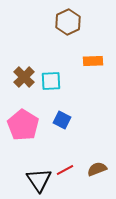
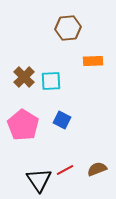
brown hexagon: moved 6 px down; rotated 20 degrees clockwise
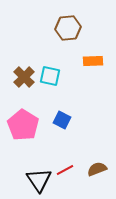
cyan square: moved 1 px left, 5 px up; rotated 15 degrees clockwise
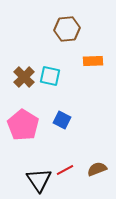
brown hexagon: moved 1 px left, 1 px down
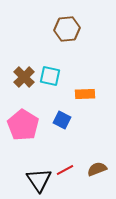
orange rectangle: moved 8 px left, 33 px down
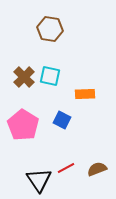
brown hexagon: moved 17 px left; rotated 15 degrees clockwise
red line: moved 1 px right, 2 px up
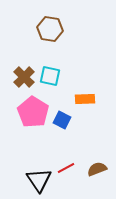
orange rectangle: moved 5 px down
pink pentagon: moved 10 px right, 13 px up
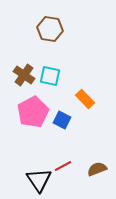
brown cross: moved 2 px up; rotated 10 degrees counterclockwise
orange rectangle: rotated 48 degrees clockwise
pink pentagon: rotated 12 degrees clockwise
red line: moved 3 px left, 2 px up
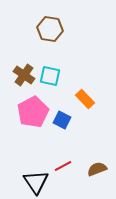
black triangle: moved 3 px left, 2 px down
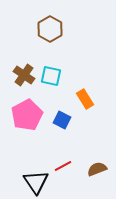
brown hexagon: rotated 20 degrees clockwise
cyan square: moved 1 px right
orange rectangle: rotated 12 degrees clockwise
pink pentagon: moved 6 px left, 3 px down
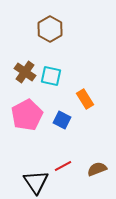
brown cross: moved 1 px right, 3 px up
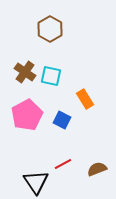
red line: moved 2 px up
